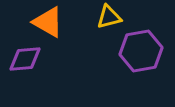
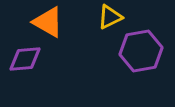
yellow triangle: moved 1 px right; rotated 12 degrees counterclockwise
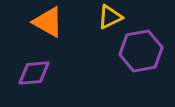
purple diamond: moved 9 px right, 14 px down
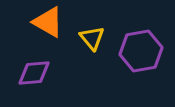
yellow triangle: moved 18 px left, 21 px down; rotated 44 degrees counterclockwise
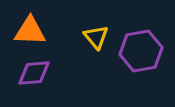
orange triangle: moved 18 px left, 9 px down; rotated 28 degrees counterclockwise
yellow triangle: moved 4 px right, 1 px up
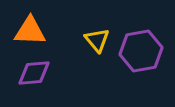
yellow triangle: moved 1 px right, 3 px down
